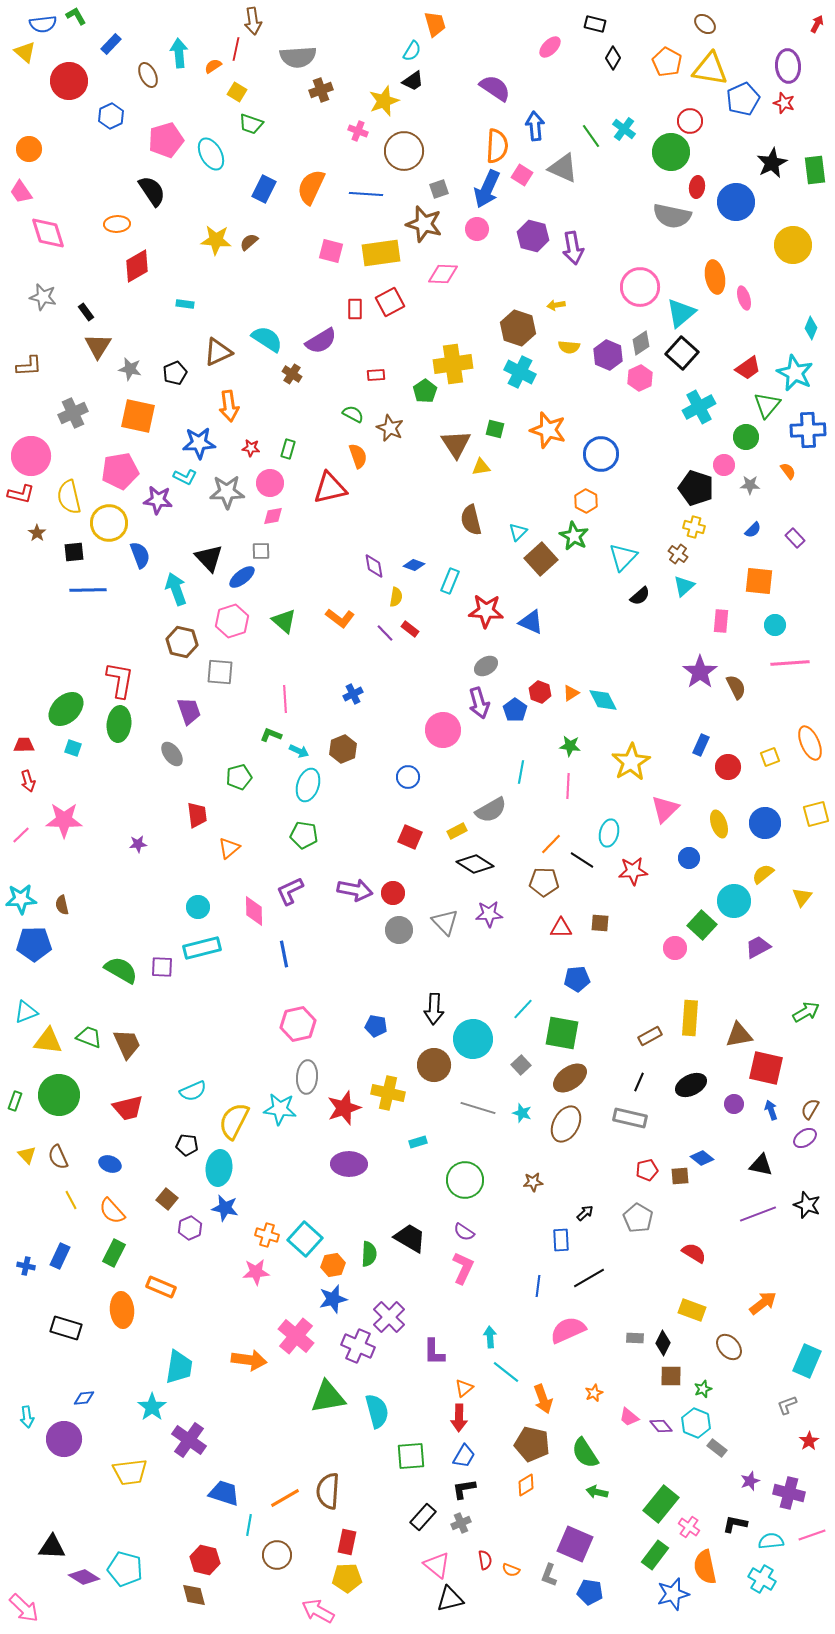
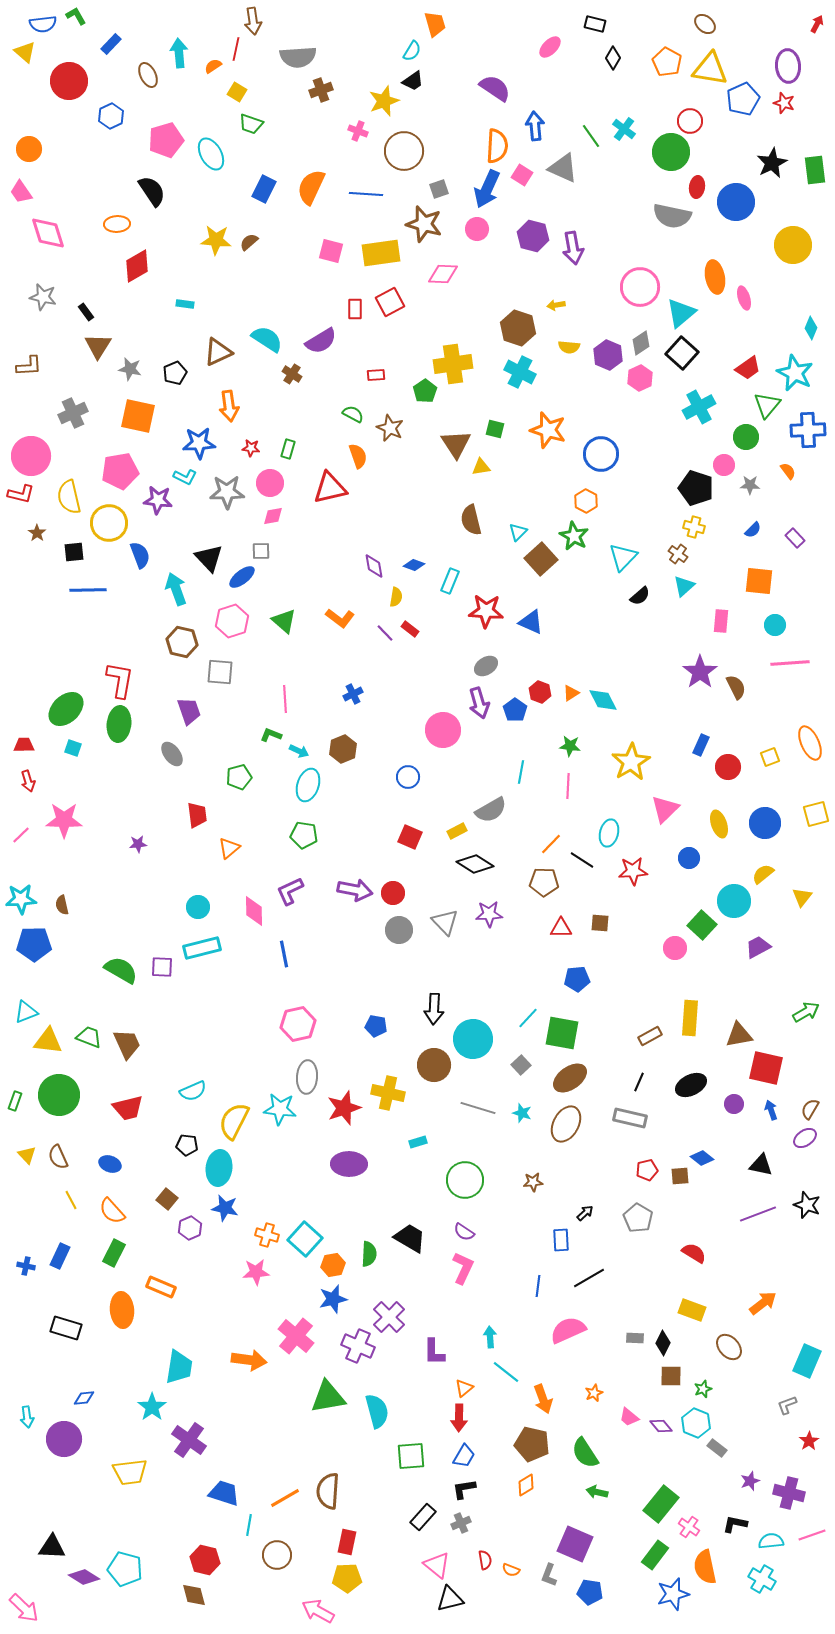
cyan line at (523, 1009): moved 5 px right, 9 px down
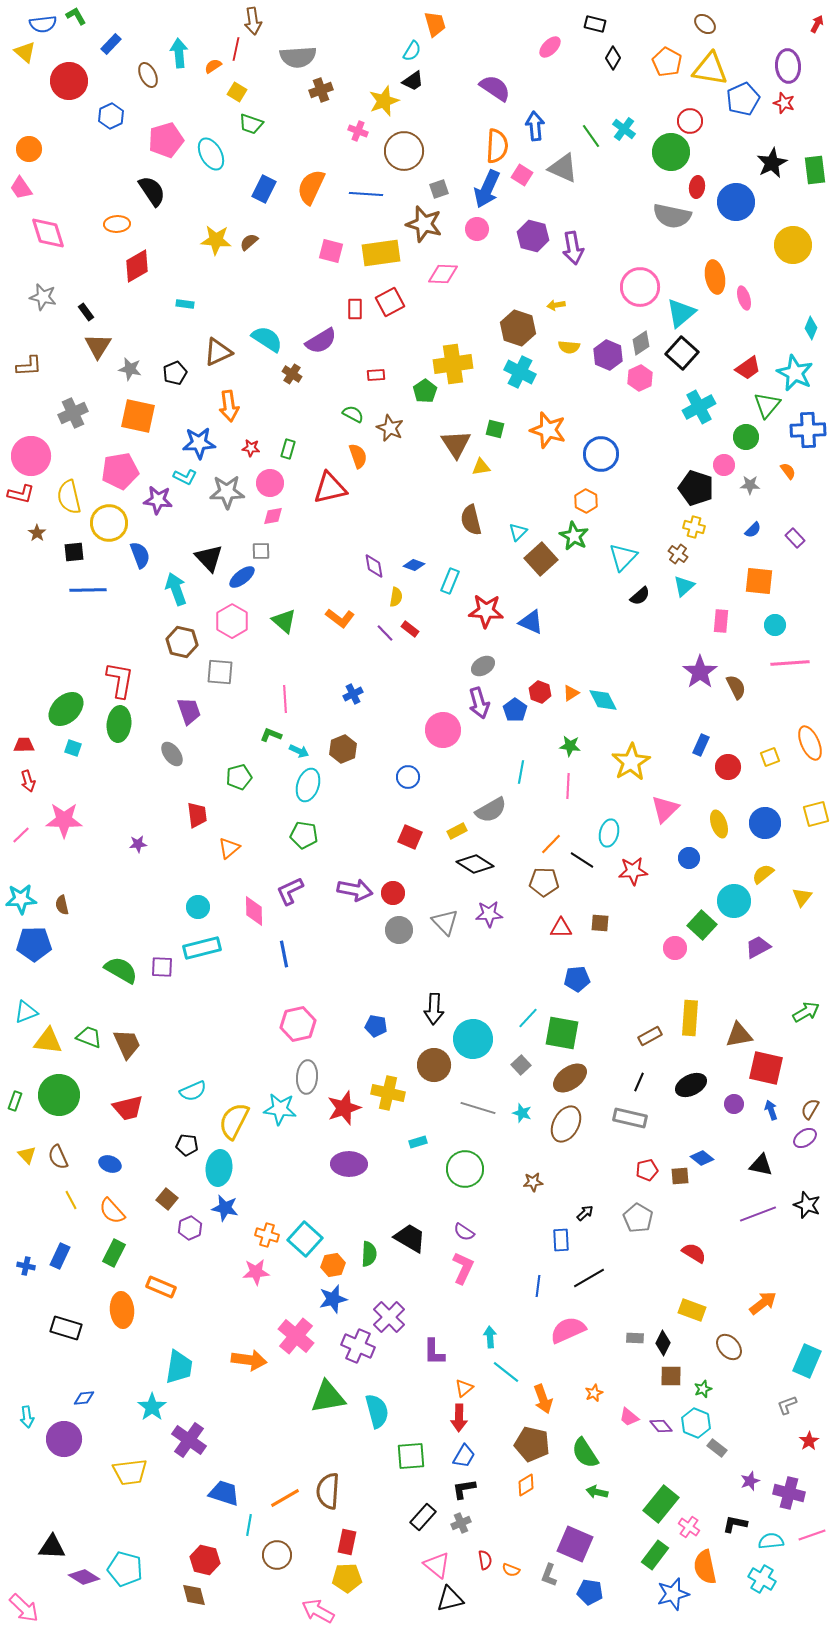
pink trapezoid at (21, 192): moved 4 px up
pink hexagon at (232, 621): rotated 12 degrees counterclockwise
gray ellipse at (486, 666): moved 3 px left
green circle at (465, 1180): moved 11 px up
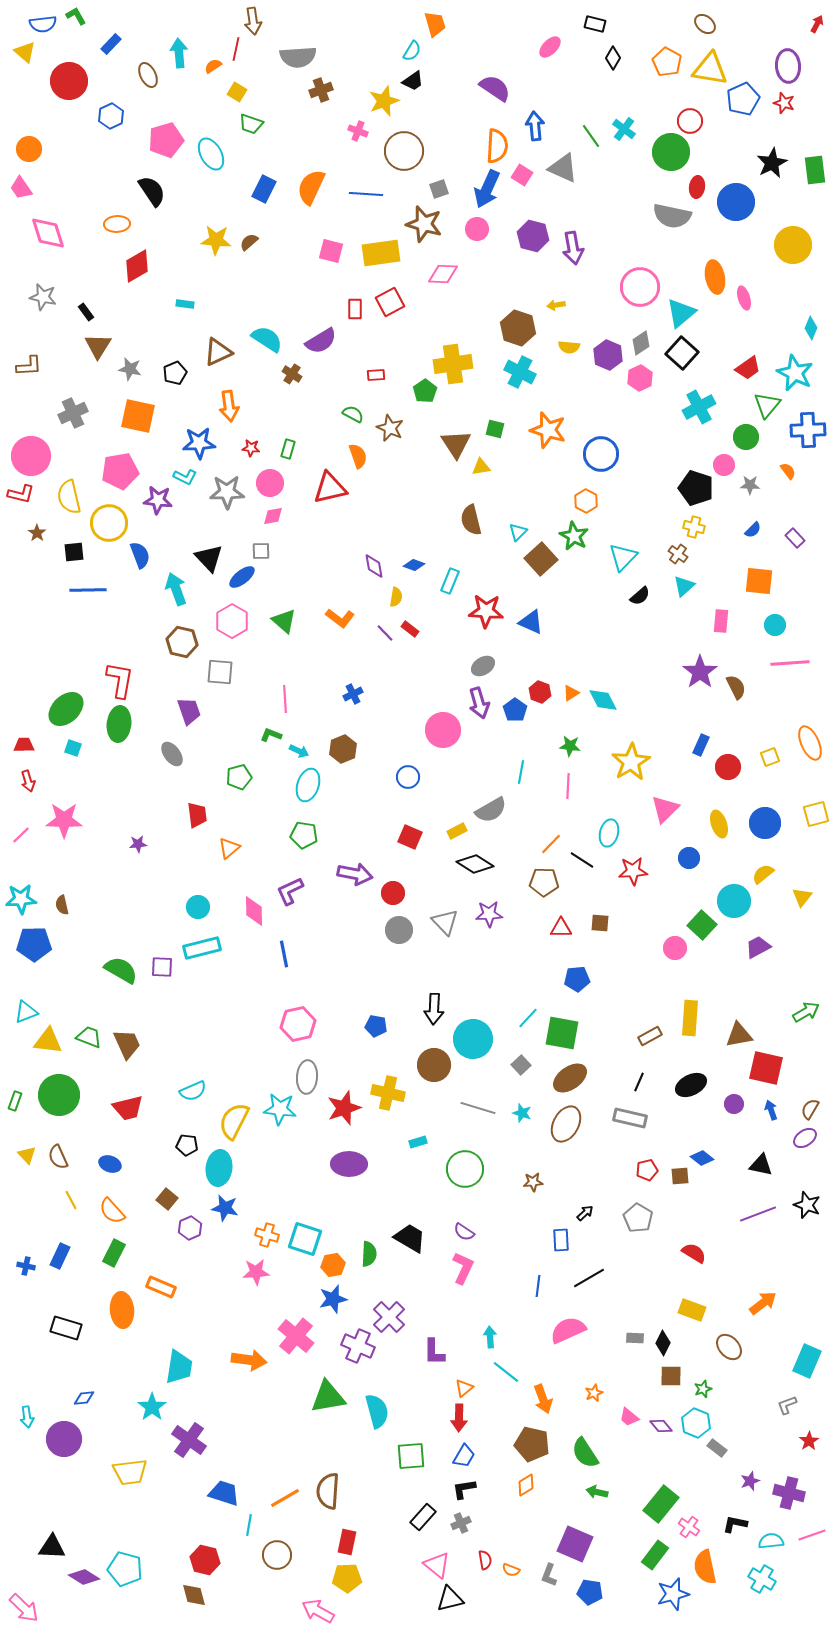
purple arrow at (355, 890): moved 16 px up
cyan square at (305, 1239): rotated 24 degrees counterclockwise
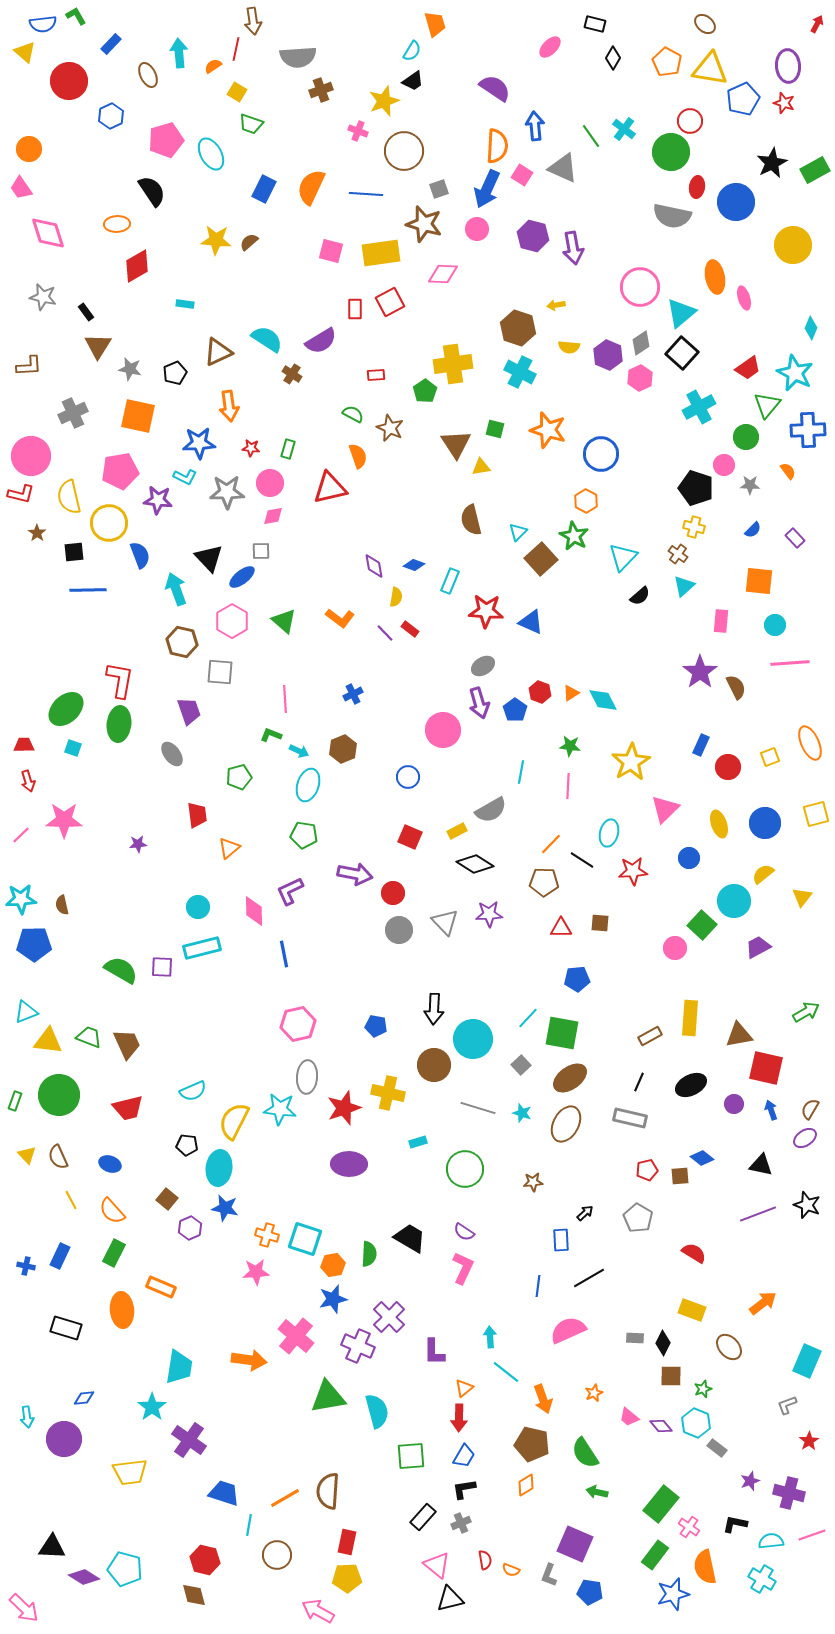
green rectangle at (815, 170): rotated 68 degrees clockwise
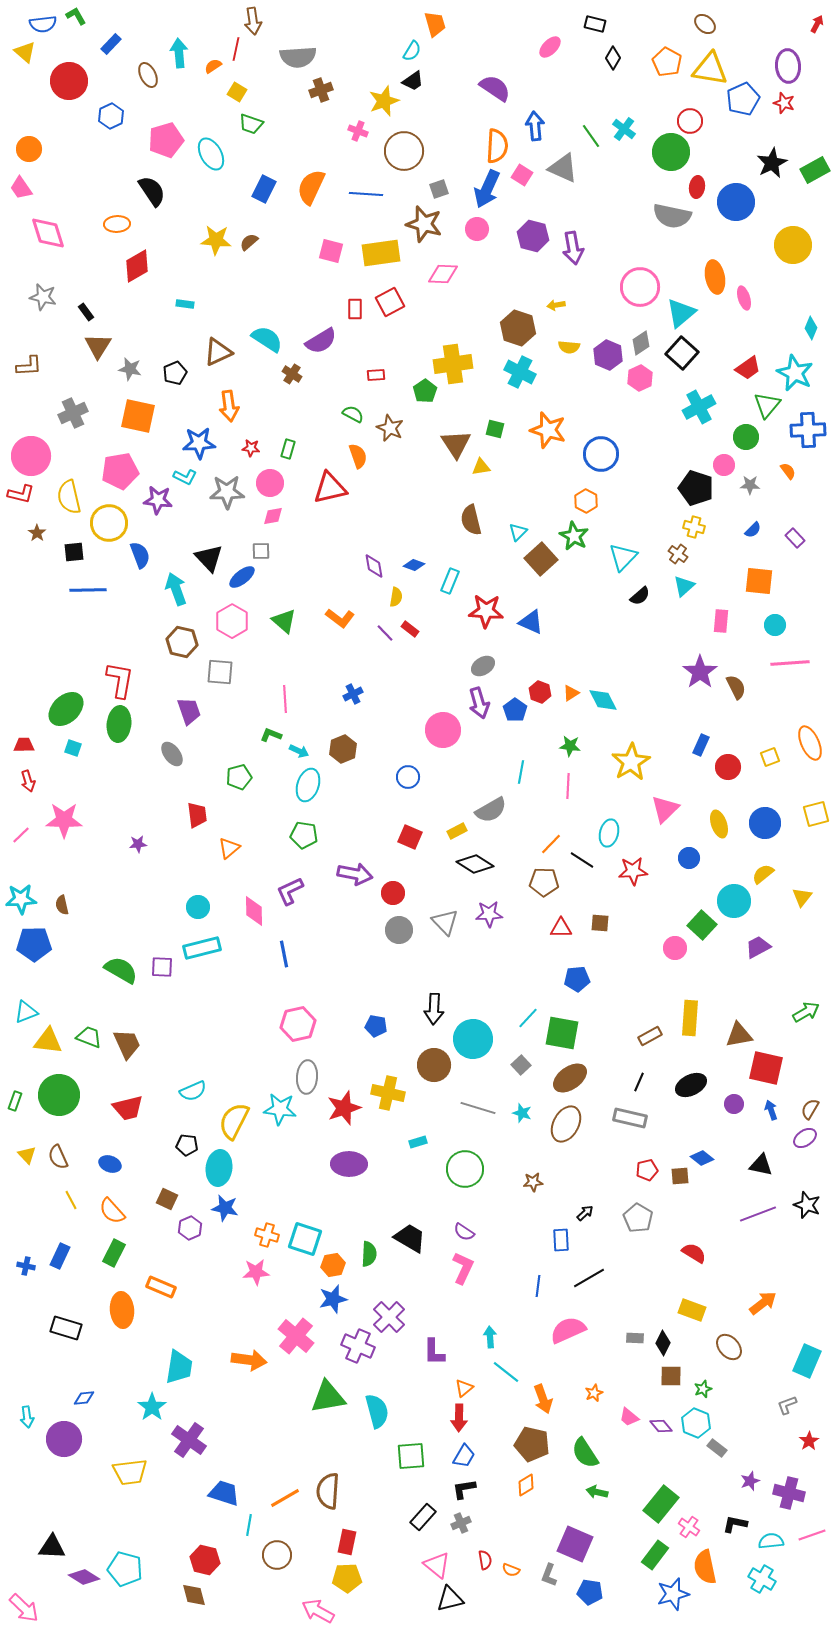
brown square at (167, 1199): rotated 15 degrees counterclockwise
